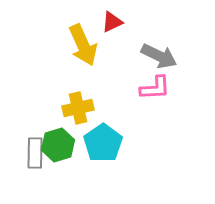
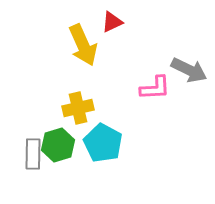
gray arrow: moved 30 px right, 14 px down
cyan pentagon: rotated 9 degrees counterclockwise
gray rectangle: moved 2 px left, 1 px down
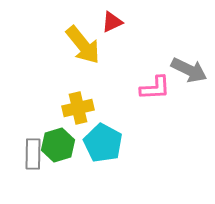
yellow arrow: rotated 15 degrees counterclockwise
